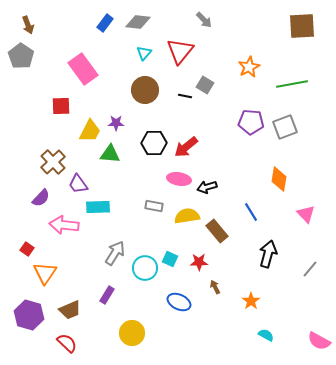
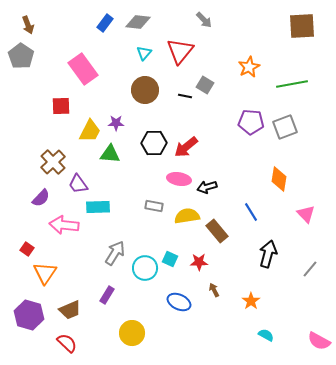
brown arrow at (215, 287): moved 1 px left, 3 px down
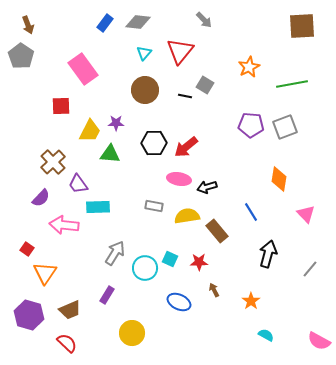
purple pentagon at (251, 122): moved 3 px down
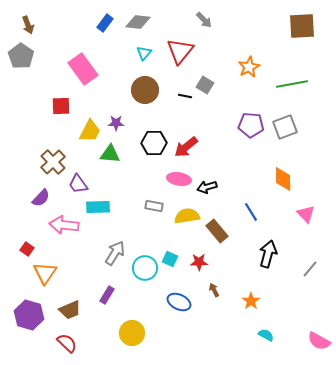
orange diamond at (279, 179): moved 4 px right; rotated 10 degrees counterclockwise
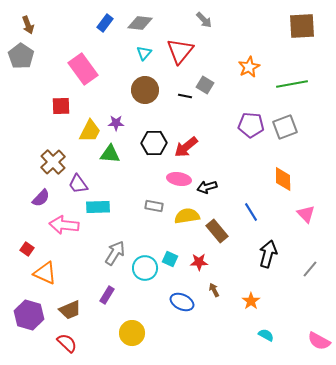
gray diamond at (138, 22): moved 2 px right, 1 px down
orange triangle at (45, 273): rotated 40 degrees counterclockwise
blue ellipse at (179, 302): moved 3 px right
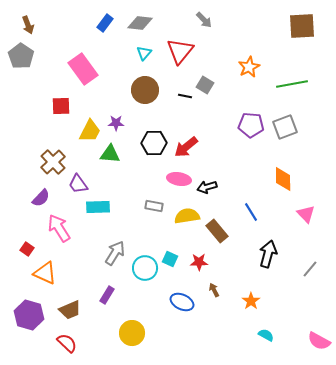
pink arrow at (64, 225): moved 5 px left, 3 px down; rotated 52 degrees clockwise
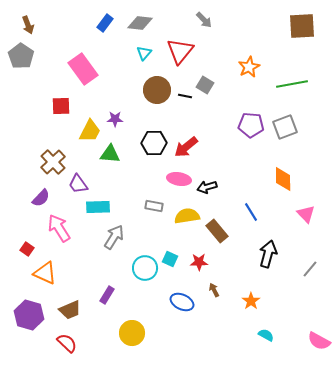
brown circle at (145, 90): moved 12 px right
purple star at (116, 123): moved 1 px left, 4 px up
gray arrow at (115, 253): moved 1 px left, 16 px up
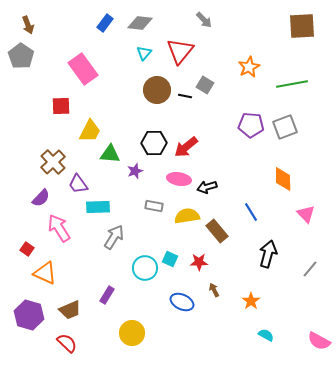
purple star at (115, 119): moved 20 px right, 52 px down; rotated 21 degrees counterclockwise
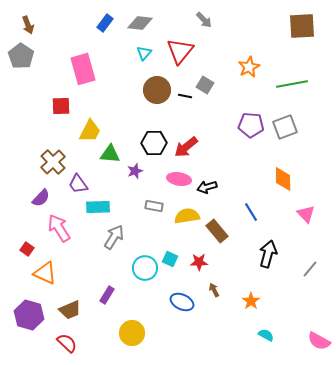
pink rectangle at (83, 69): rotated 20 degrees clockwise
